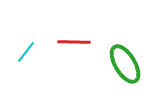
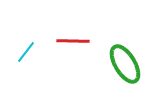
red line: moved 1 px left, 1 px up
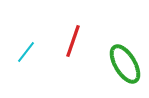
red line: rotated 72 degrees counterclockwise
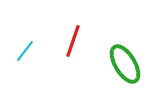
cyan line: moved 1 px left, 1 px up
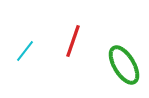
green ellipse: moved 1 px left, 1 px down
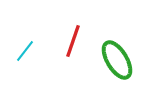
green ellipse: moved 7 px left, 5 px up
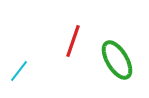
cyan line: moved 6 px left, 20 px down
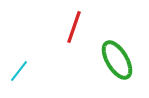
red line: moved 1 px right, 14 px up
